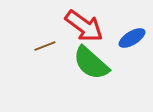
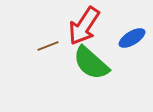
red arrow: rotated 87 degrees clockwise
brown line: moved 3 px right
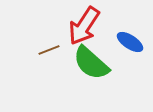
blue ellipse: moved 2 px left, 4 px down; rotated 64 degrees clockwise
brown line: moved 1 px right, 4 px down
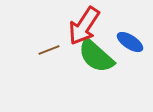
green semicircle: moved 5 px right, 7 px up
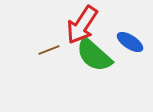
red arrow: moved 2 px left, 1 px up
green semicircle: moved 2 px left, 1 px up
